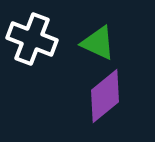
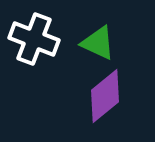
white cross: moved 2 px right
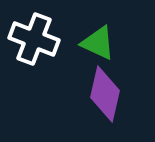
purple diamond: moved 2 px up; rotated 38 degrees counterclockwise
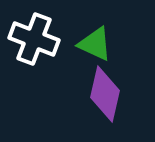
green triangle: moved 3 px left, 1 px down
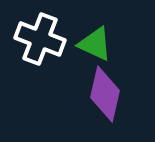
white cross: moved 6 px right
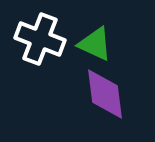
purple diamond: rotated 20 degrees counterclockwise
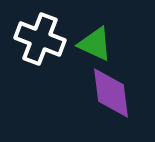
purple diamond: moved 6 px right, 1 px up
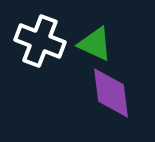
white cross: moved 2 px down
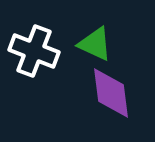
white cross: moved 6 px left, 10 px down
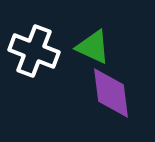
green triangle: moved 2 px left, 3 px down
